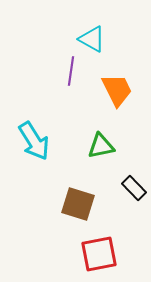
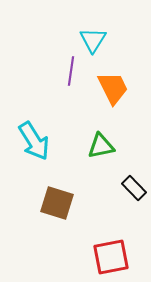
cyan triangle: moved 1 px right, 1 px down; rotated 32 degrees clockwise
orange trapezoid: moved 4 px left, 2 px up
brown square: moved 21 px left, 1 px up
red square: moved 12 px right, 3 px down
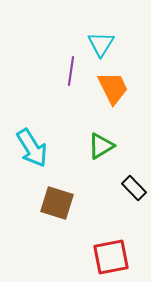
cyan triangle: moved 8 px right, 4 px down
cyan arrow: moved 2 px left, 7 px down
green triangle: rotated 20 degrees counterclockwise
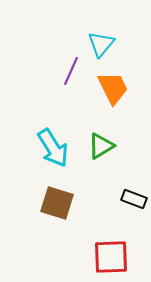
cyan triangle: rotated 8 degrees clockwise
purple line: rotated 16 degrees clockwise
cyan arrow: moved 21 px right
black rectangle: moved 11 px down; rotated 25 degrees counterclockwise
red square: rotated 9 degrees clockwise
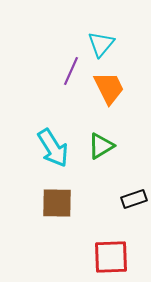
orange trapezoid: moved 4 px left
black rectangle: rotated 40 degrees counterclockwise
brown square: rotated 16 degrees counterclockwise
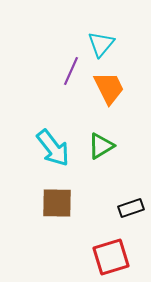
cyan arrow: rotated 6 degrees counterclockwise
black rectangle: moved 3 px left, 9 px down
red square: rotated 15 degrees counterclockwise
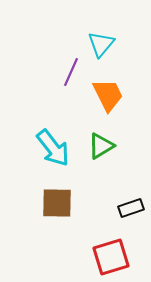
purple line: moved 1 px down
orange trapezoid: moved 1 px left, 7 px down
